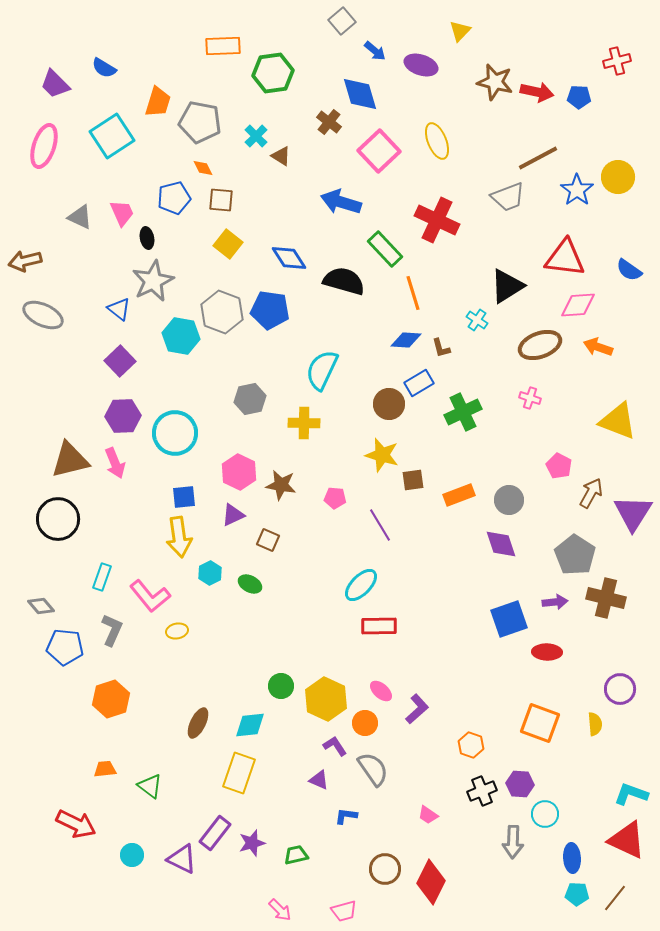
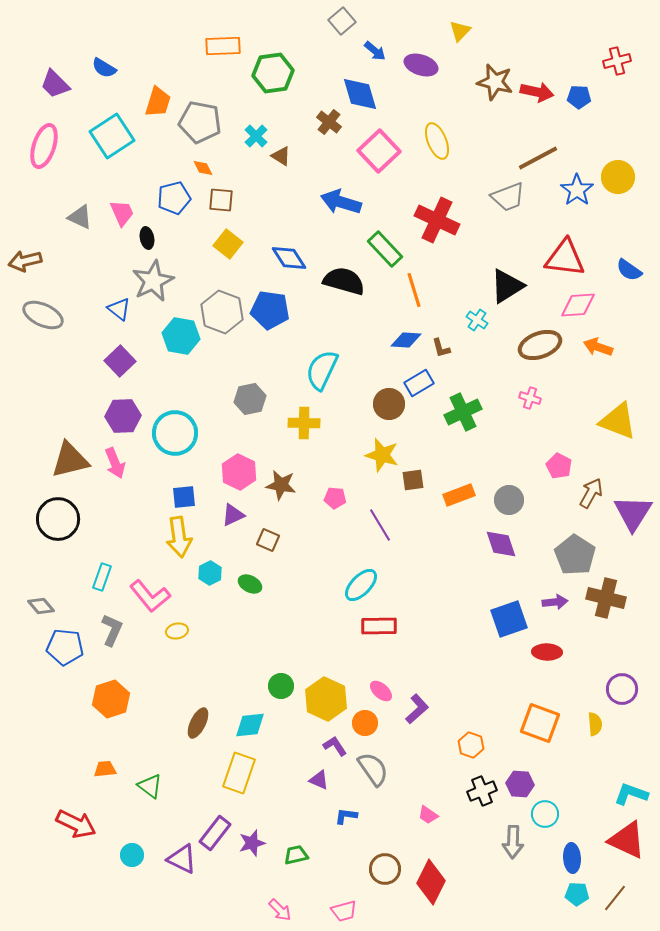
orange line at (413, 293): moved 1 px right, 3 px up
purple circle at (620, 689): moved 2 px right
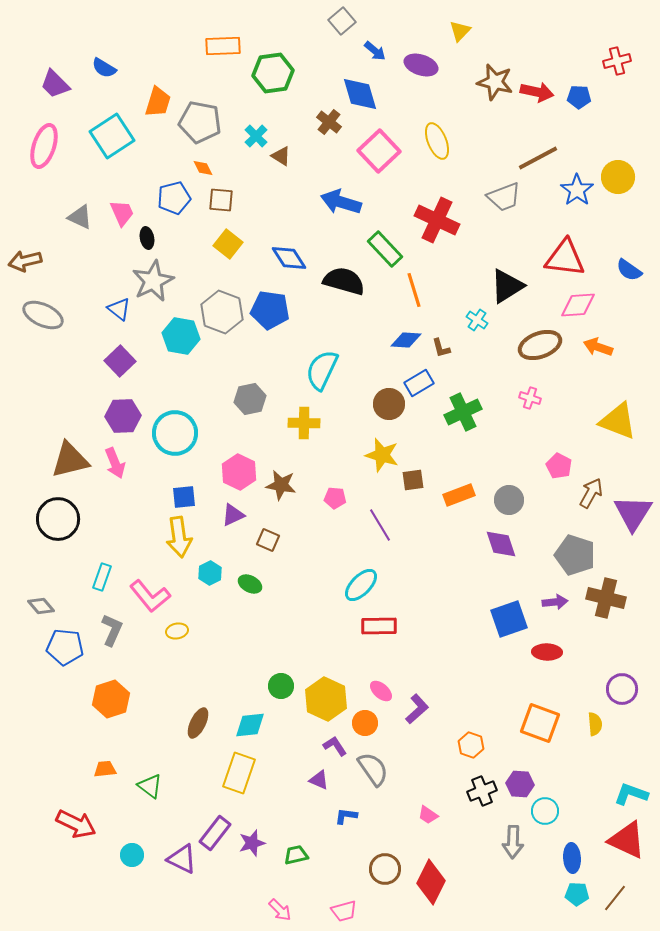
gray trapezoid at (508, 197): moved 4 px left
gray pentagon at (575, 555): rotated 15 degrees counterclockwise
cyan circle at (545, 814): moved 3 px up
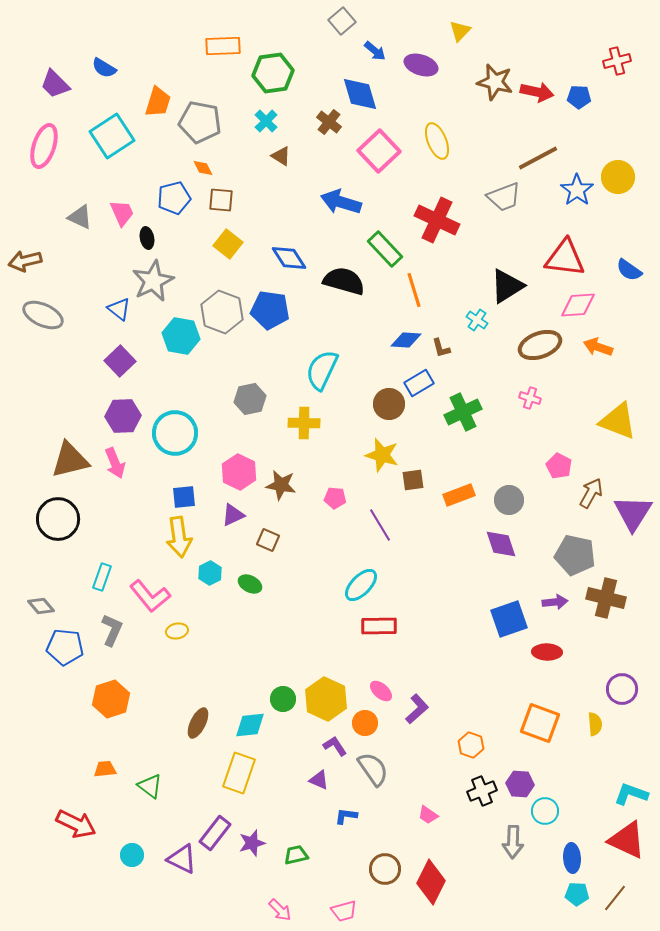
cyan cross at (256, 136): moved 10 px right, 15 px up
gray pentagon at (575, 555): rotated 6 degrees counterclockwise
green circle at (281, 686): moved 2 px right, 13 px down
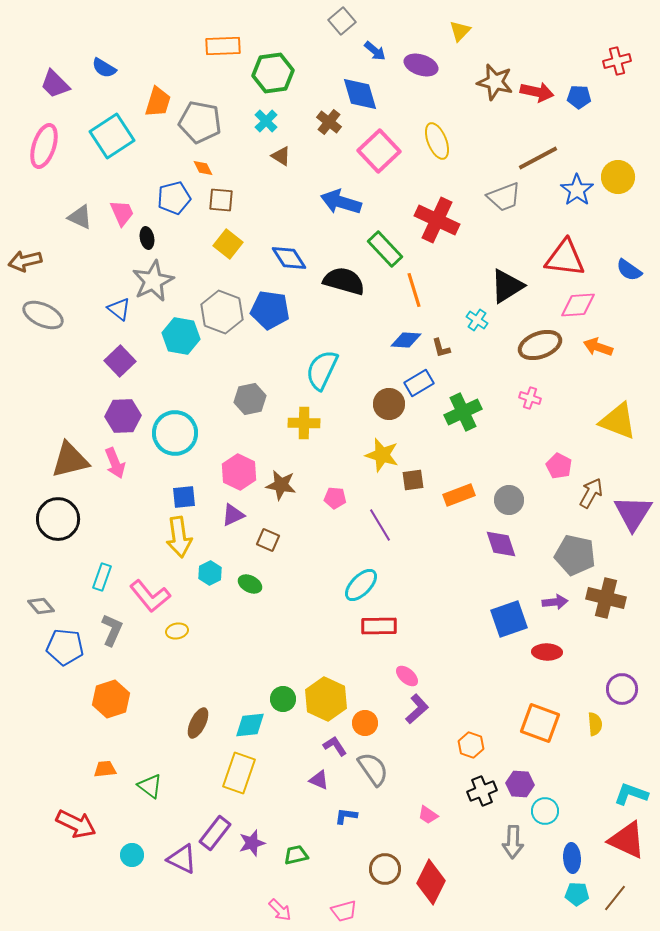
pink ellipse at (381, 691): moved 26 px right, 15 px up
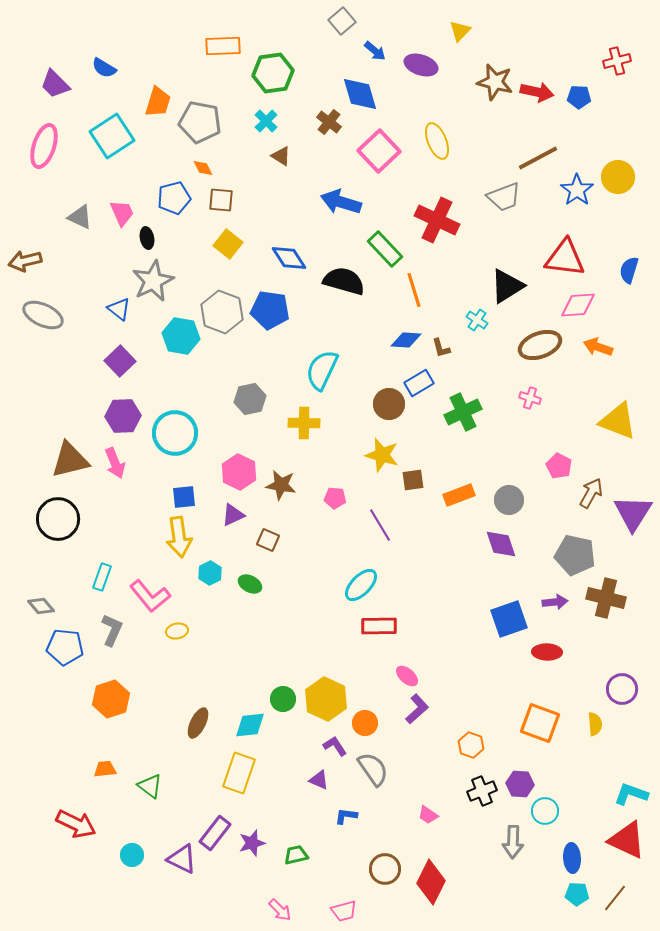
blue semicircle at (629, 270): rotated 72 degrees clockwise
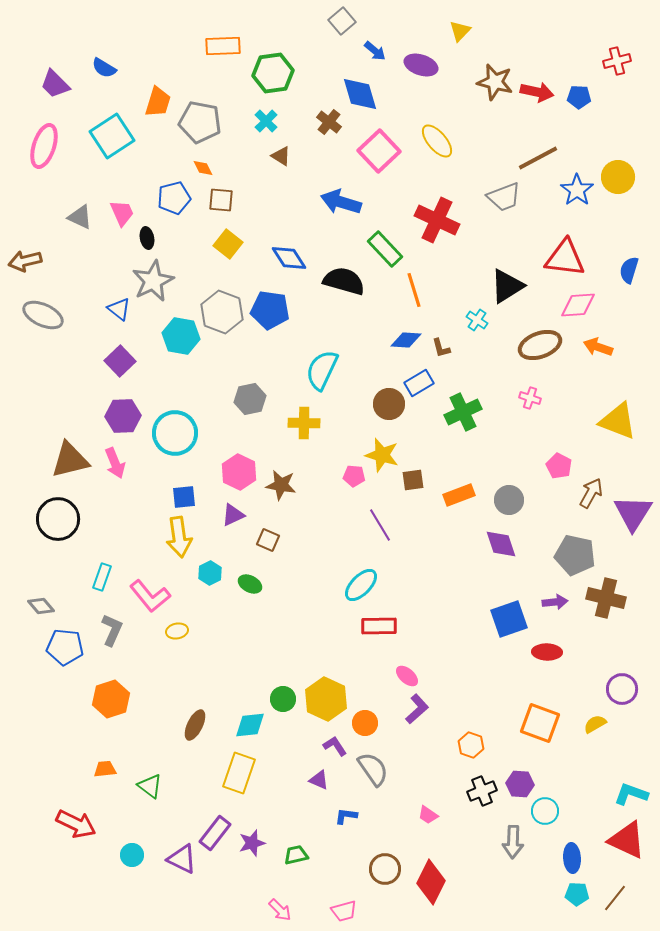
yellow ellipse at (437, 141): rotated 18 degrees counterclockwise
pink pentagon at (335, 498): moved 19 px right, 22 px up
brown ellipse at (198, 723): moved 3 px left, 2 px down
yellow semicircle at (595, 724): rotated 115 degrees counterclockwise
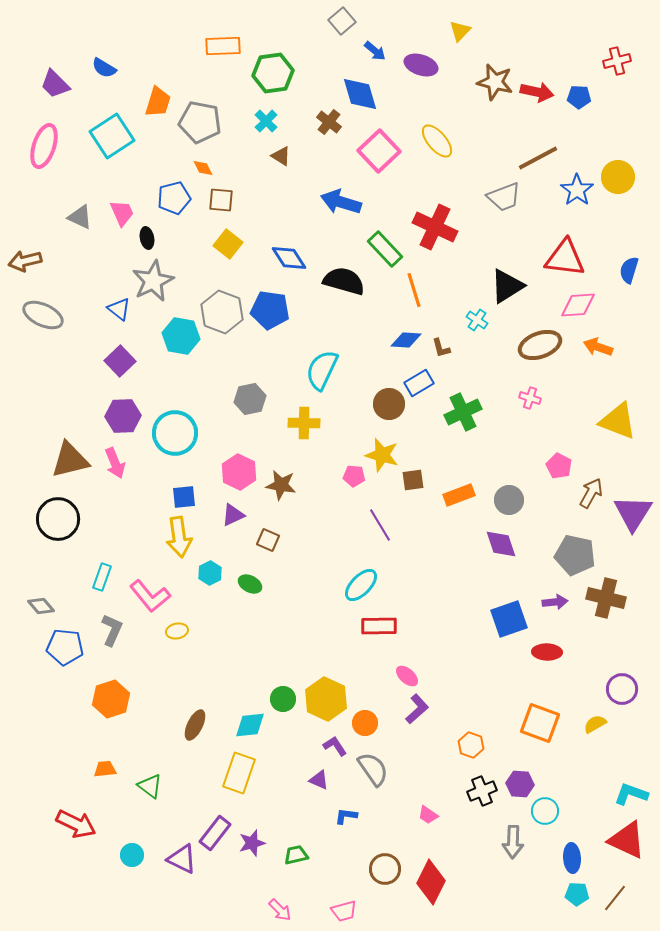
red cross at (437, 220): moved 2 px left, 7 px down
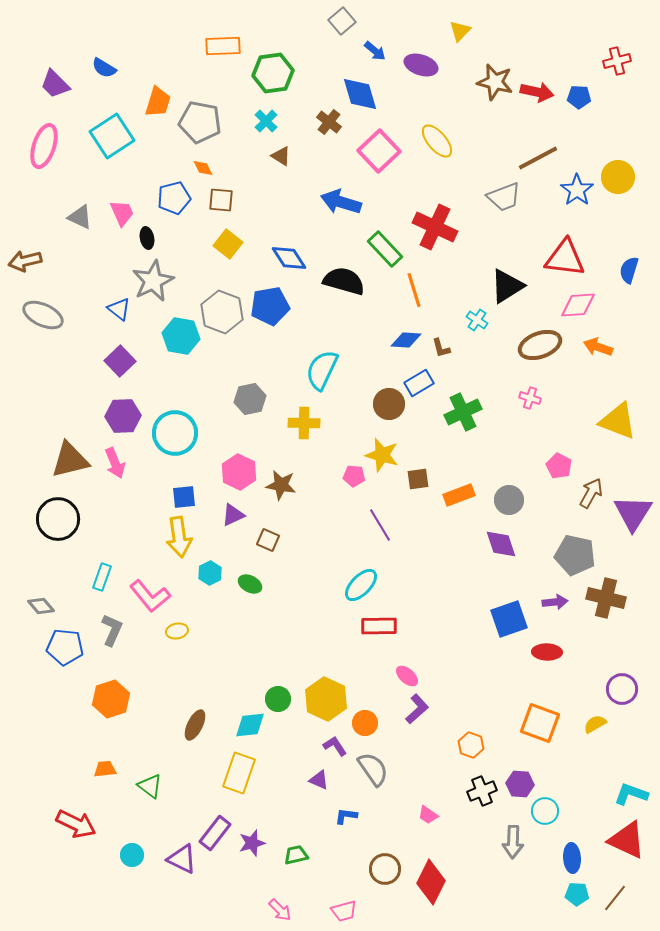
blue pentagon at (270, 310): moved 4 px up; rotated 18 degrees counterclockwise
brown square at (413, 480): moved 5 px right, 1 px up
green circle at (283, 699): moved 5 px left
